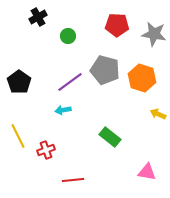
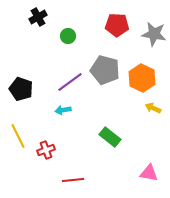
orange hexagon: rotated 8 degrees clockwise
black pentagon: moved 2 px right, 7 px down; rotated 15 degrees counterclockwise
yellow arrow: moved 5 px left, 6 px up
pink triangle: moved 2 px right, 1 px down
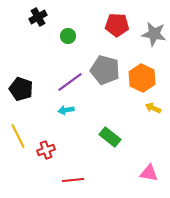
cyan arrow: moved 3 px right
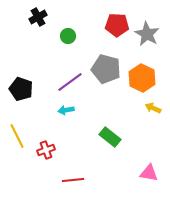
gray star: moved 7 px left; rotated 20 degrees clockwise
gray pentagon: moved 1 px right, 1 px up
yellow line: moved 1 px left
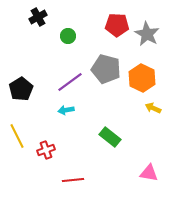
black pentagon: rotated 20 degrees clockwise
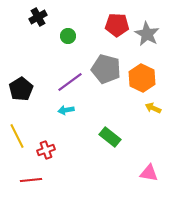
red line: moved 42 px left
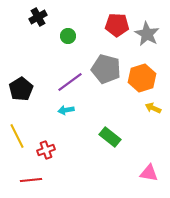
orange hexagon: rotated 16 degrees clockwise
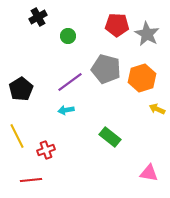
yellow arrow: moved 4 px right, 1 px down
